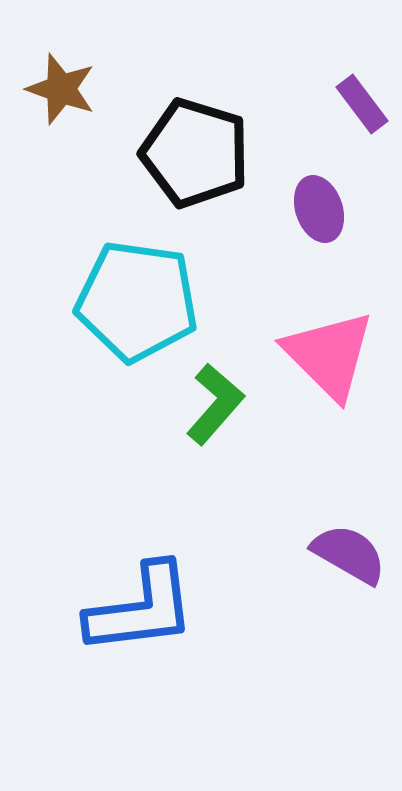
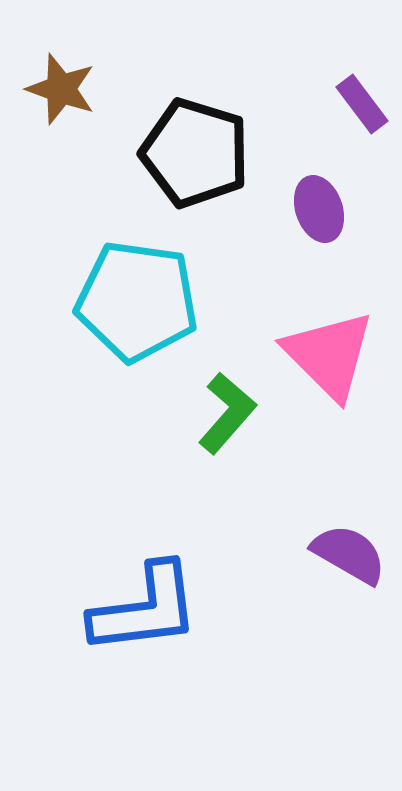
green L-shape: moved 12 px right, 9 px down
blue L-shape: moved 4 px right
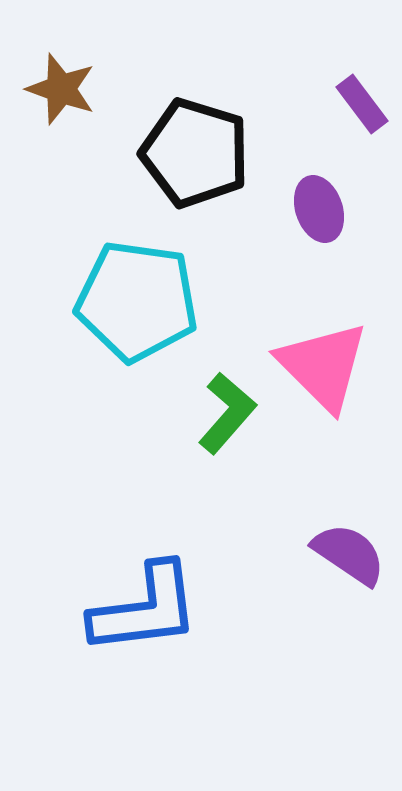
pink triangle: moved 6 px left, 11 px down
purple semicircle: rotated 4 degrees clockwise
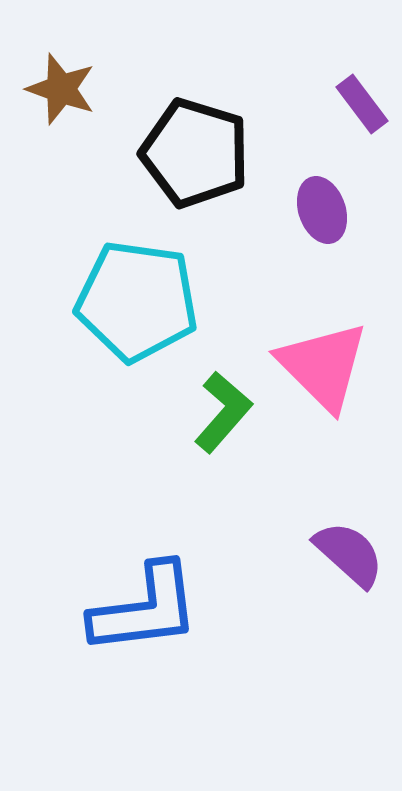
purple ellipse: moved 3 px right, 1 px down
green L-shape: moved 4 px left, 1 px up
purple semicircle: rotated 8 degrees clockwise
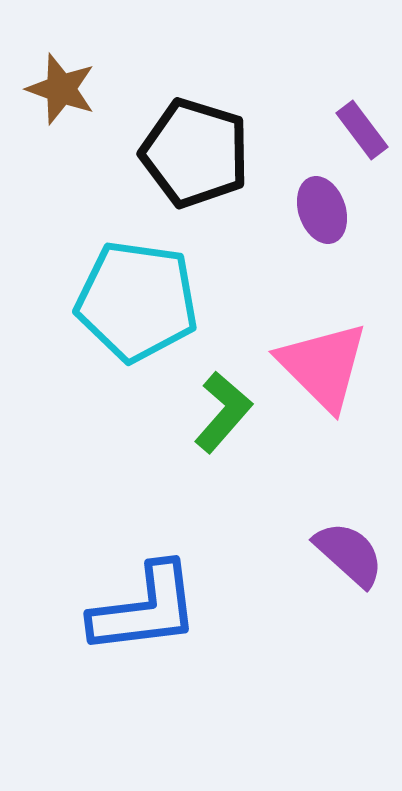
purple rectangle: moved 26 px down
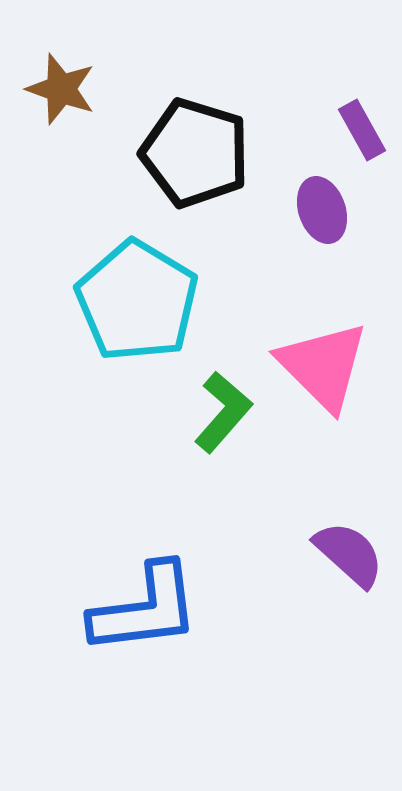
purple rectangle: rotated 8 degrees clockwise
cyan pentagon: rotated 23 degrees clockwise
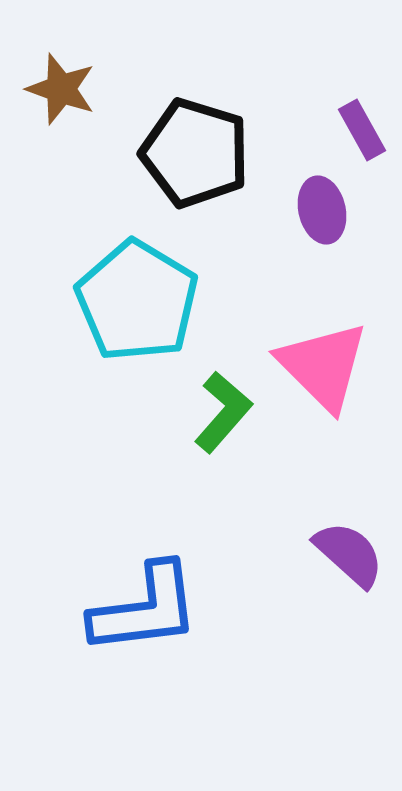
purple ellipse: rotated 6 degrees clockwise
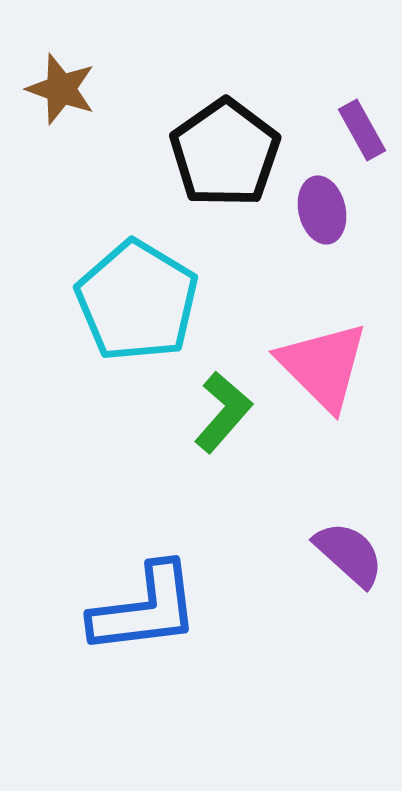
black pentagon: moved 30 px right; rotated 20 degrees clockwise
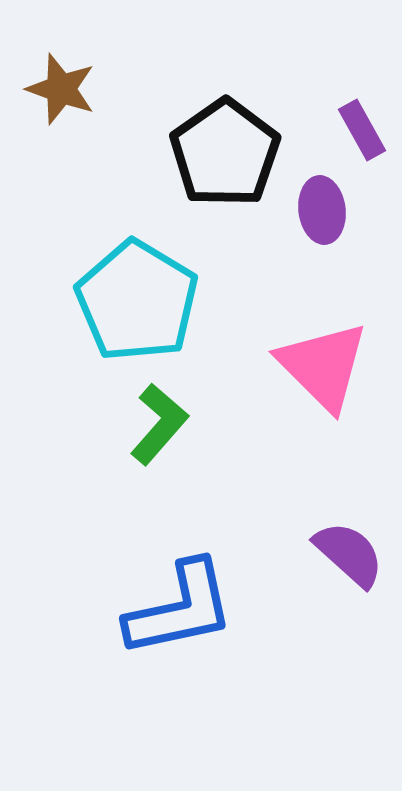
purple ellipse: rotated 6 degrees clockwise
green L-shape: moved 64 px left, 12 px down
blue L-shape: moved 35 px right; rotated 5 degrees counterclockwise
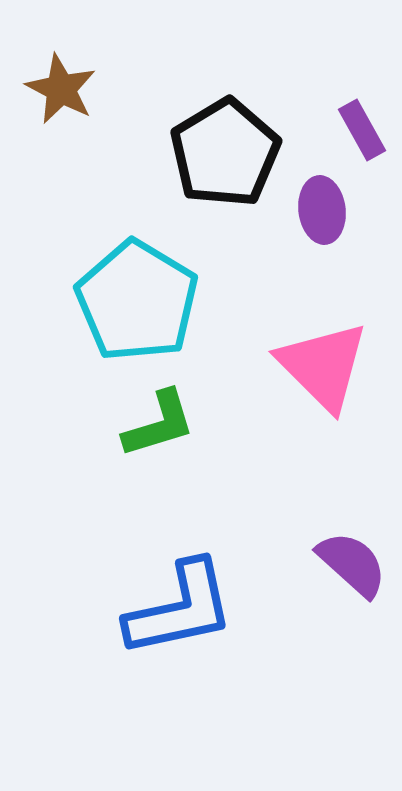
brown star: rotated 8 degrees clockwise
black pentagon: rotated 4 degrees clockwise
green L-shape: rotated 32 degrees clockwise
purple semicircle: moved 3 px right, 10 px down
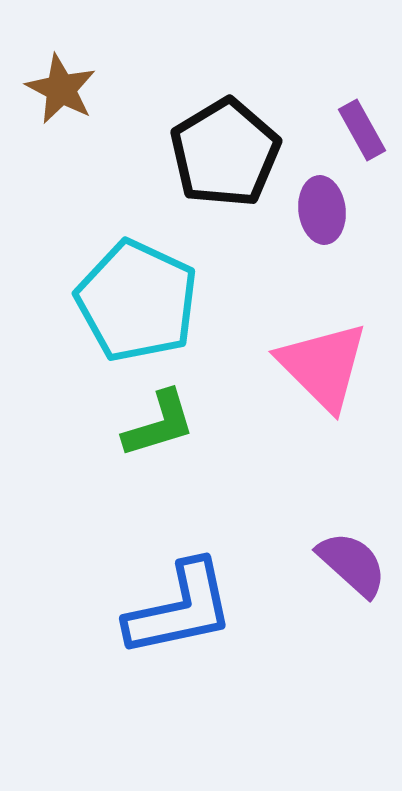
cyan pentagon: rotated 6 degrees counterclockwise
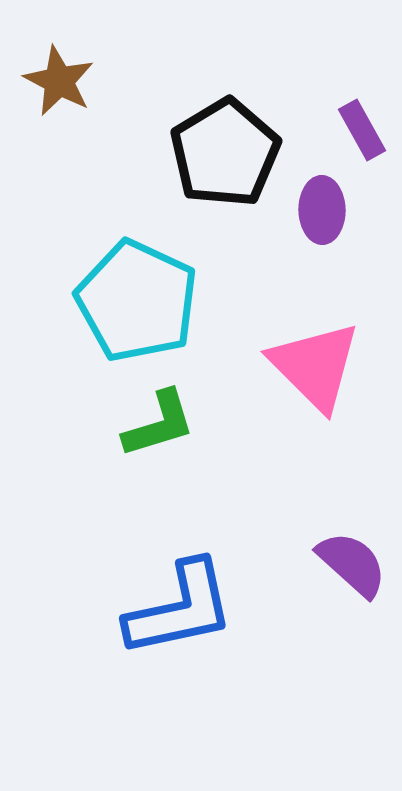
brown star: moved 2 px left, 8 px up
purple ellipse: rotated 6 degrees clockwise
pink triangle: moved 8 px left
